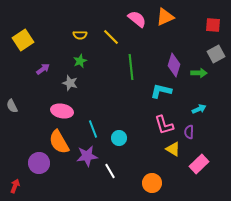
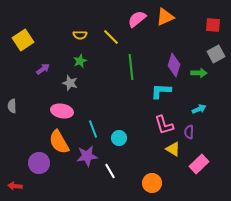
pink semicircle: rotated 78 degrees counterclockwise
cyan L-shape: rotated 10 degrees counterclockwise
gray semicircle: rotated 24 degrees clockwise
red arrow: rotated 104 degrees counterclockwise
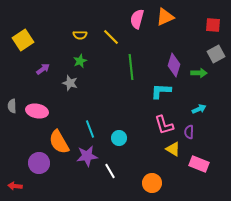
pink semicircle: rotated 36 degrees counterclockwise
pink ellipse: moved 25 px left
cyan line: moved 3 px left
pink rectangle: rotated 66 degrees clockwise
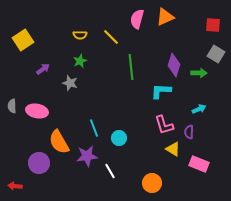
gray square: rotated 30 degrees counterclockwise
cyan line: moved 4 px right, 1 px up
